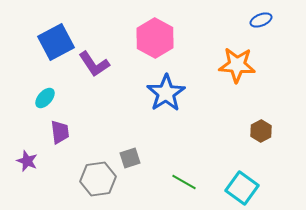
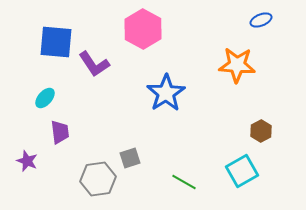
pink hexagon: moved 12 px left, 9 px up
blue square: rotated 33 degrees clockwise
cyan square: moved 17 px up; rotated 24 degrees clockwise
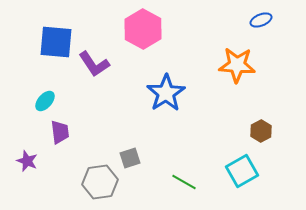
cyan ellipse: moved 3 px down
gray hexagon: moved 2 px right, 3 px down
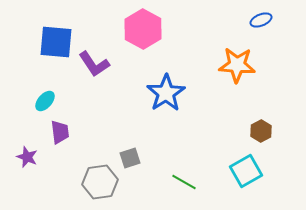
purple star: moved 4 px up
cyan square: moved 4 px right
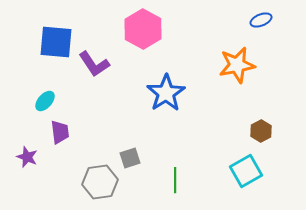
orange star: rotated 15 degrees counterclockwise
green line: moved 9 px left, 2 px up; rotated 60 degrees clockwise
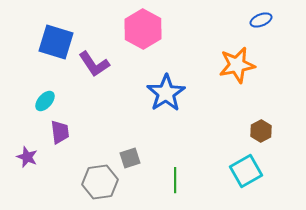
blue square: rotated 12 degrees clockwise
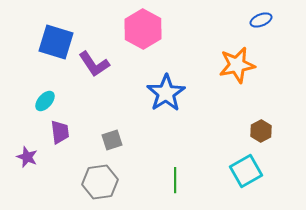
gray square: moved 18 px left, 18 px up
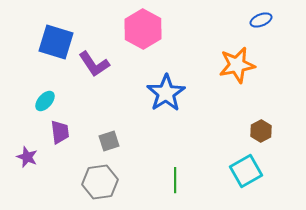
gray square: moved 3 px left, 1 px down
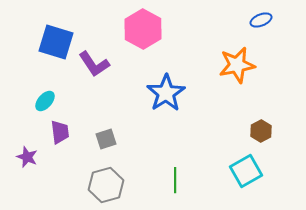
gray square: moved 3 px left, 2 px up
gray hexagon: moved 6 px right, 3 px down; rotated 8 degrees counterclockwise
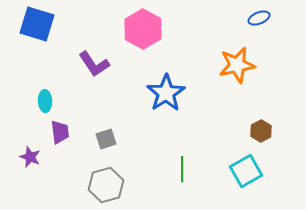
blue ellipse: moved 2 px left, 2 px up
blue square: moved 19 px left, 18 px up
cyan ellipse: rotated 45 degrees counterclockwise
purple star: moved 3 px right
green line: moved 7 px right, 11 px up
